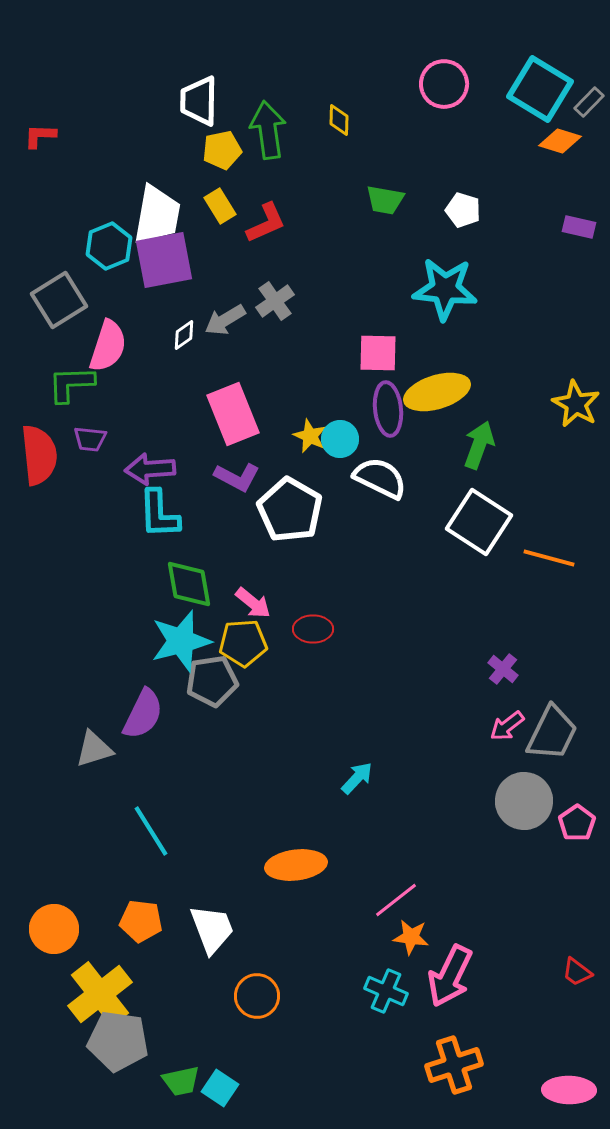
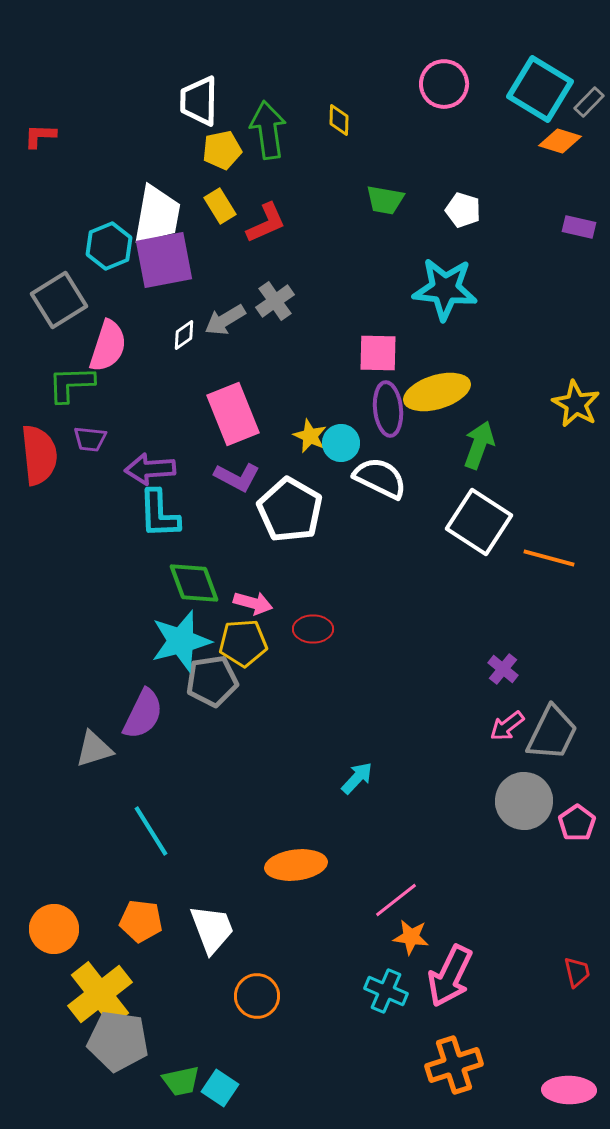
cyan circle at (340, 439): moved 1 px right, 4 px down
green diamond at (189, 584): moved 5 px right, 1 px up; rotated 10 degrees counterclockwise
pink arrow at (253, 603): rotated 24 degrees counterclockwise
red trapezoid at (577, 972): rotated 140 degrees counterclockwise
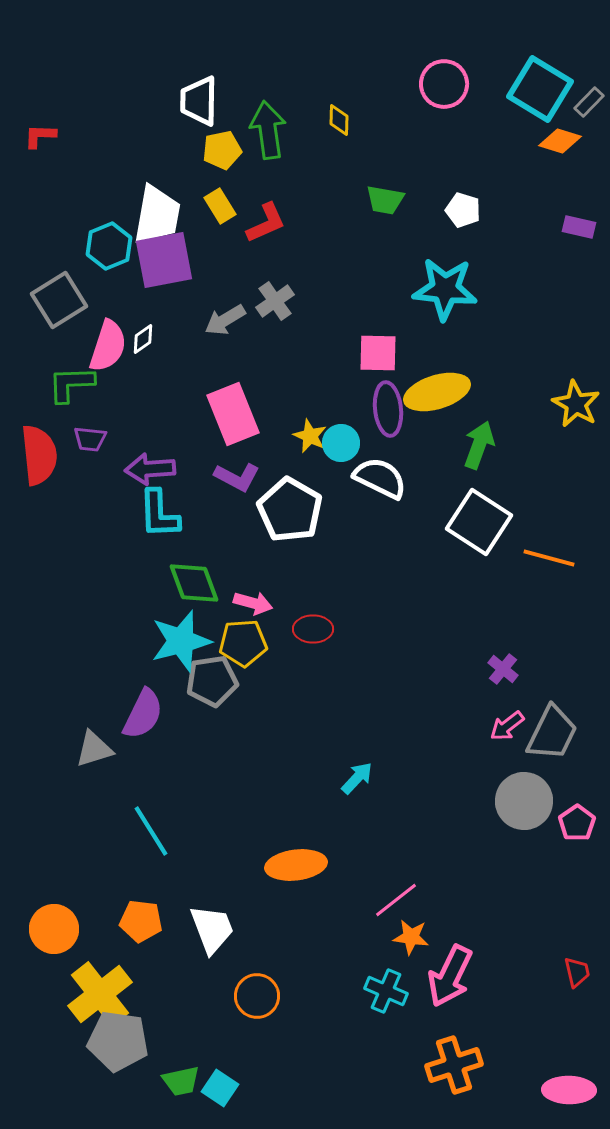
white diamond at (184, 335): moved 41 px left, 4 px down
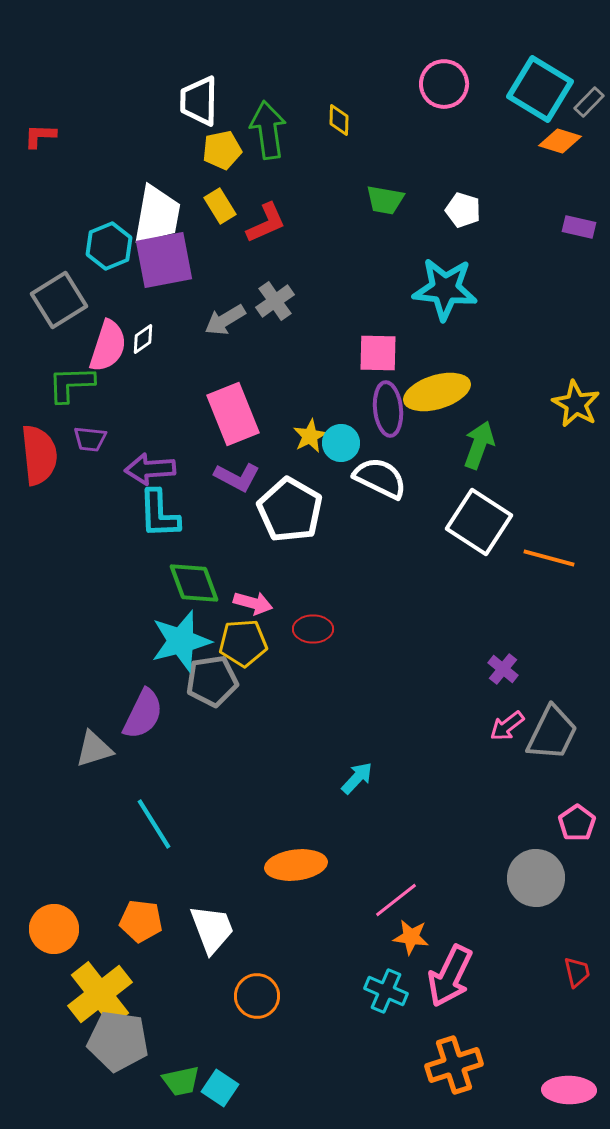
yellow star at (310, 436): rotated 20 degrees clockwise
gray circle at (524, 801): moved 12 px right, 77 px down
cyan line at (151, 831): moved 3 px right, 7 px up
